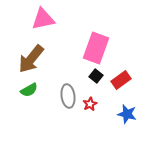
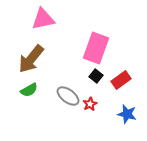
gray ellipse: rotated 45 degrees counterclockwise
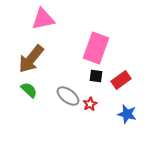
black square: rotated 32 degrees counterclockwise
green semicircle: rotated 108 degrees counterclockwise
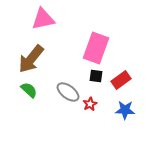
gray ellipse: moved 4 px up
blue star: moved 2 px left, 4 px up; rotated 12 degrees counterclockwise
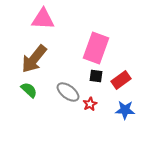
pink triangle: rotated 15 degrees clockwise
brown arrow: moved 3 px right
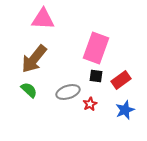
gray ellipse: rotated 55 degrees counterclockwise
blue star: rotated 24 degrees counterclockwise
